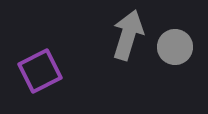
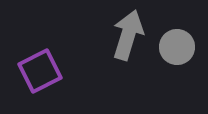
gray circle: moved 2 px right
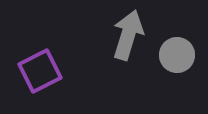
gray circle: moved 8 px down
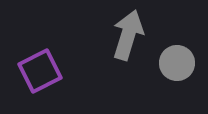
gray circle: moved 8 px down
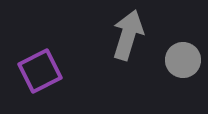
gray circle: moved 6 px right, 3 px up
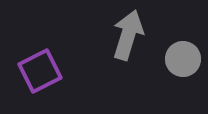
gray circle: moved 1 px up
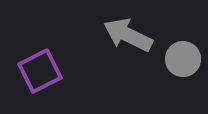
gray arrow: rotated 81 degrees counterclockwise
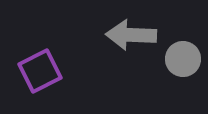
gray arrow: moved 3 px right; rotated 24 degrees counterclockwise
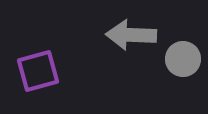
purple square: moved 2 px left; rotated 12 degrees clockwise
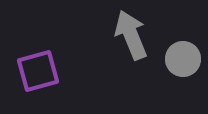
gray arrow: rotated 66 degrees clockwise
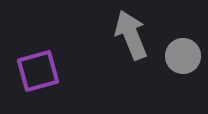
gray circle: moved 3 px up
